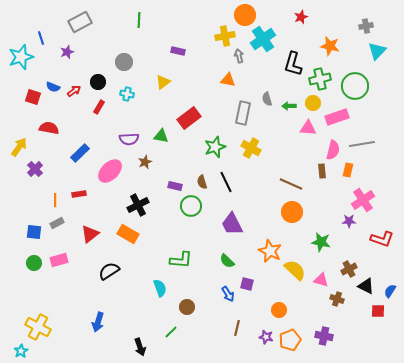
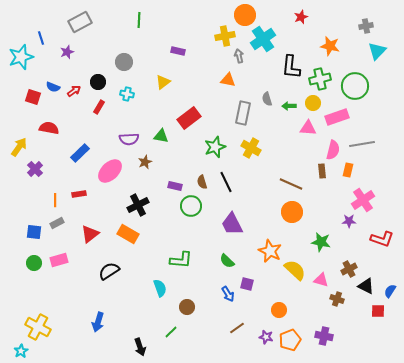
black L-shape at (293, 64): moved 2 px left, 3 px down; rotated 10 degrees counterclockwise
brown line at (237, 328): rotated 42 degrees clockwise
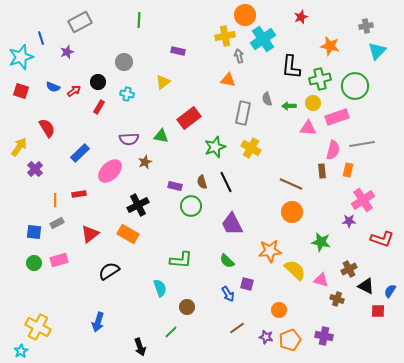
red square at (33, 97): moved 12 px left, 6 px up
red semicircle at (49, 128): moved 2 px left; rotated 48 degrees clockwise
orange star at (270, 251): rotated 30 degrees counterclockwise
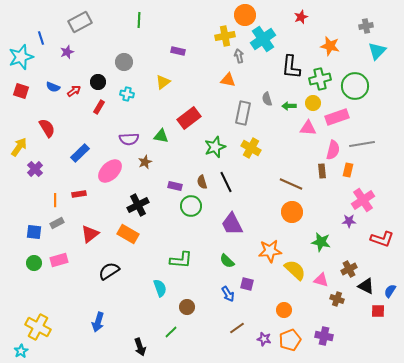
orange circle at (279, 310): moved 5 px right
purple star at (266, 337): moved 2 px left, 2 px down
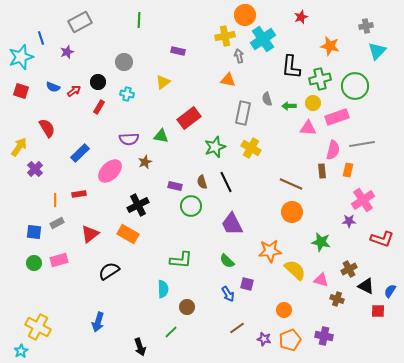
cyan semicircle at (160, 288): moved 3 px right, 1 px down; rotated 18 degrees clockwise
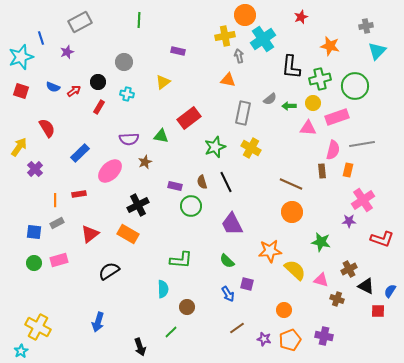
gray semicircle at (267, 99): moved 3 px right; rotated 112 degrees counterclockwise
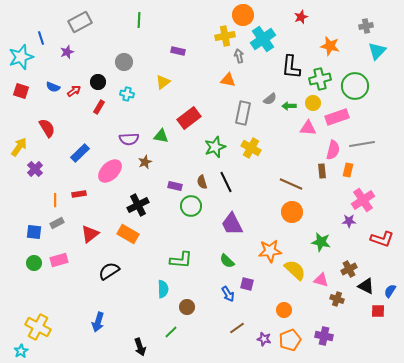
orange circle at (245, 15): moved 2 px left
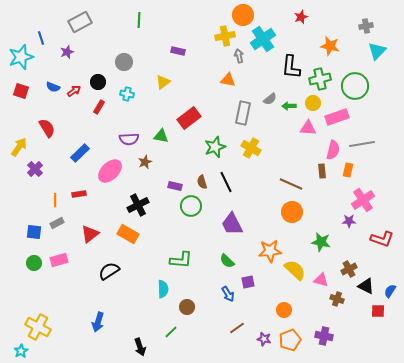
purple square at (247, 284): moved 1 px right, 2 px up; rotated 24 degrees counterclockwise
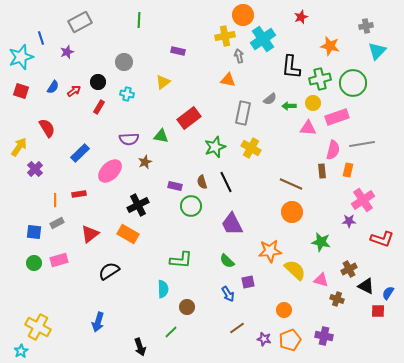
green circle at (355, 86): moved 2 px left, 3 px up
blue semicircle at (53, 87): rotated 80 degrees counterclockwise
blue semicircle at (390, 291): moved 2 px left, 2 px down
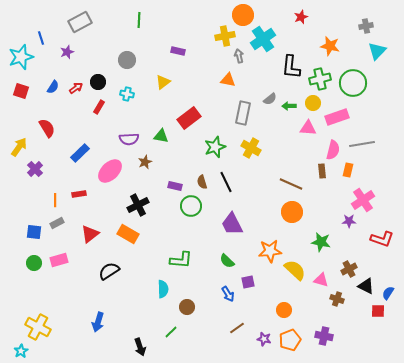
gray circle at (124, 62): moved 3 px right, 2 px up
red arrow at (74, 91): moved 2 px right, 3 px up
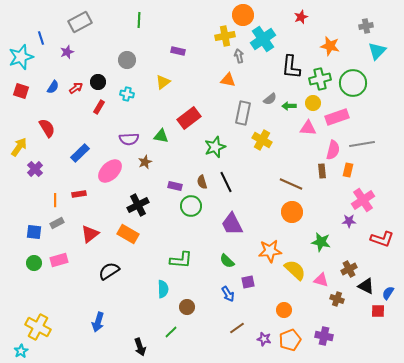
yellow cross at (251, 148): moved 11 px right, 8 px up
